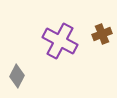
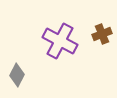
gray diamond: moved 1 px up
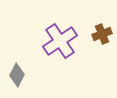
purple cross: rotated 28 degrees clockwise
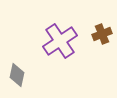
gray diamond: rotated 15 degrees counterclockwise
